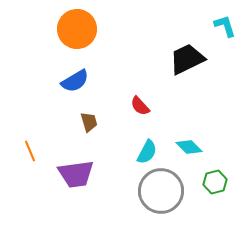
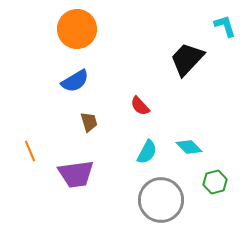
black trapezoid: rotated 21 degrees counterclockwise
gray circle: moved 9 px down
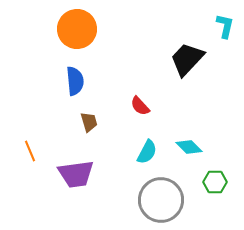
cyan L-shape: rotated 30 degrees clockwise
blue semicircle: rotated 64 degrees counterclockwise
green hexagon: rotated 15 degrees clockwise
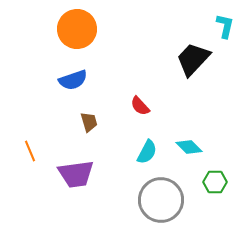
black trapezoid: moved 6 px right
blue semicircle: moved 2 px left, 1 px up; rotated 76 degrees clockwise
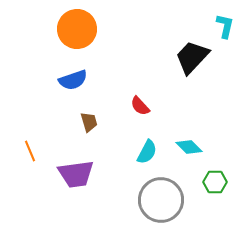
black trapezoid: moved 1 px left, 2 px up
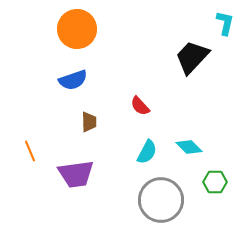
cyan L-shape: moved 3 px up
brown trapezoid: rotated 15 degrees clockwise
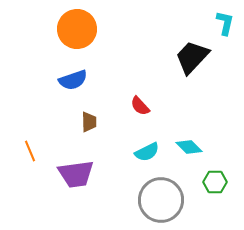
cyan semicircle: rotated 35 degrees clockwise
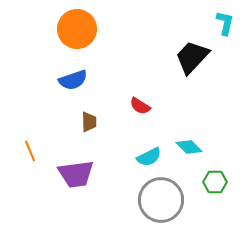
red semicircle: rotated 15 degrees counterclockwise
cyan semicircle: moved 2 px right, 5 px down
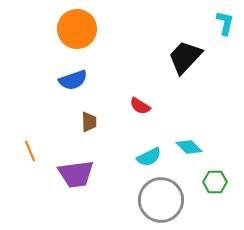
black trapezoid: moved 7 px left
